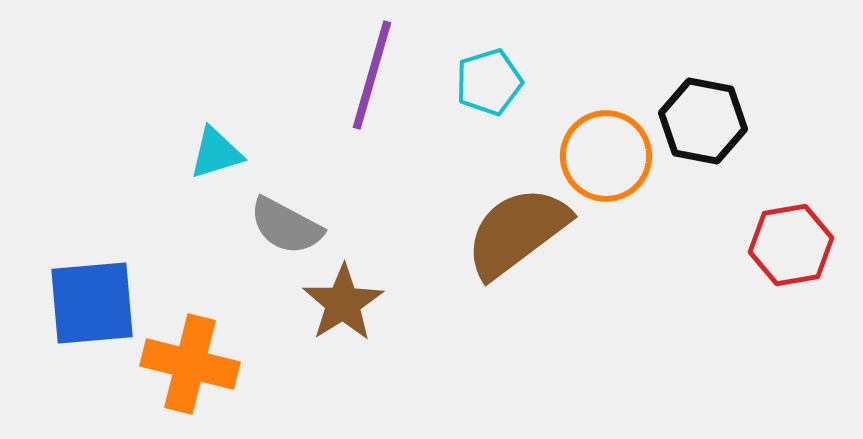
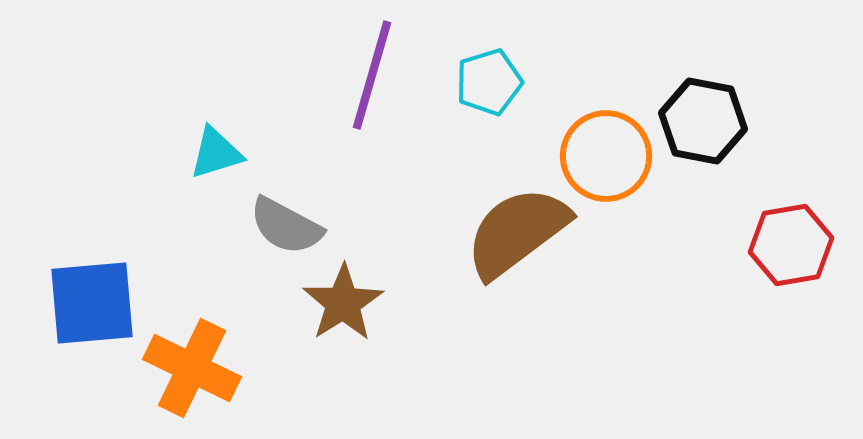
orange cross: moved 2 px right, 4 px down; rotated 12 degrees clockwise
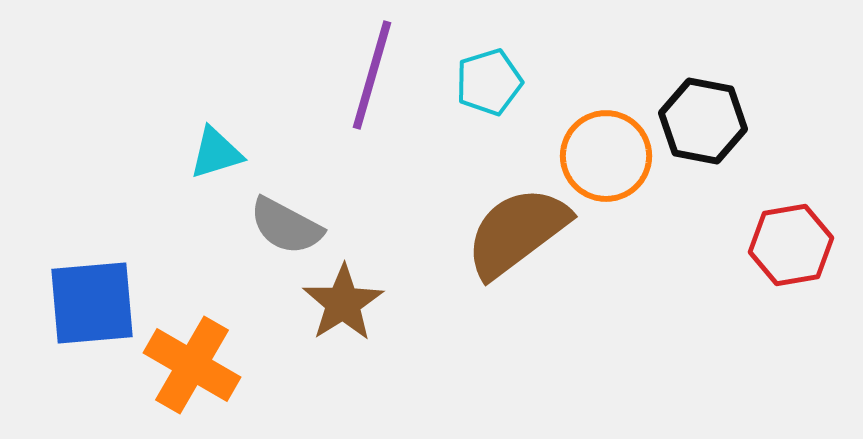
orange cross: moved 3 px up; rotated 4 degrees clockwise
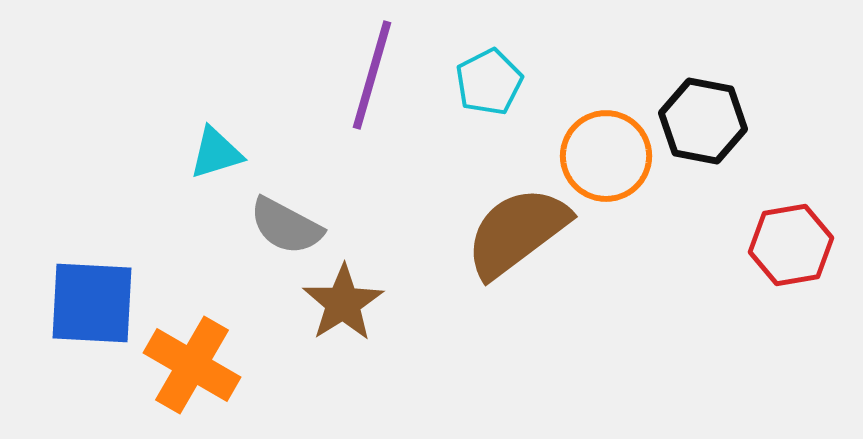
cyan pentagon: rotated 10 degrees counterclockwise
blue square: rotated 8 degrees clockwise
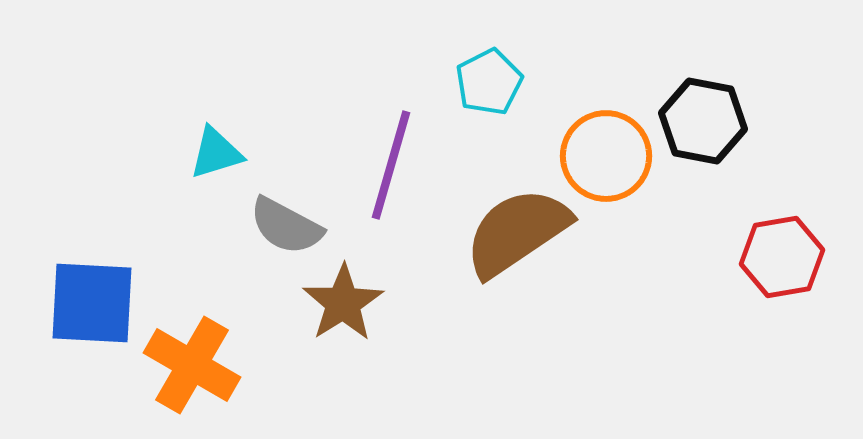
purple line: moved 19 px right, 90 px down
brown semicircle: rotated 3 degrees clockwise
red hexagon: moved 9 px left, 12 px down
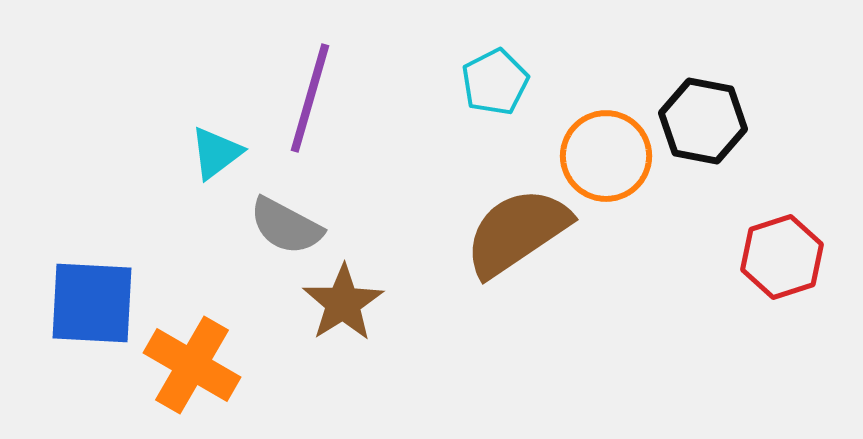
cyan pentagon: moved 6 px right
cyan triangle: rotated 20 degrees counterclockwise
purple line: moved 81 px left, 67 px up
red hexagon: rotated 8 degrees counterclockwise
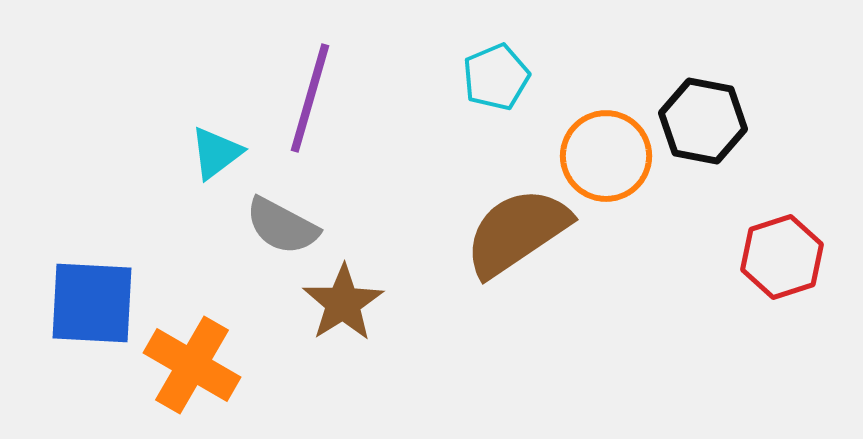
cyan pentagon: moved 1 px right, 5 px up; rotated 4 degrees clockwise
gray semicircle: moved 4 px left
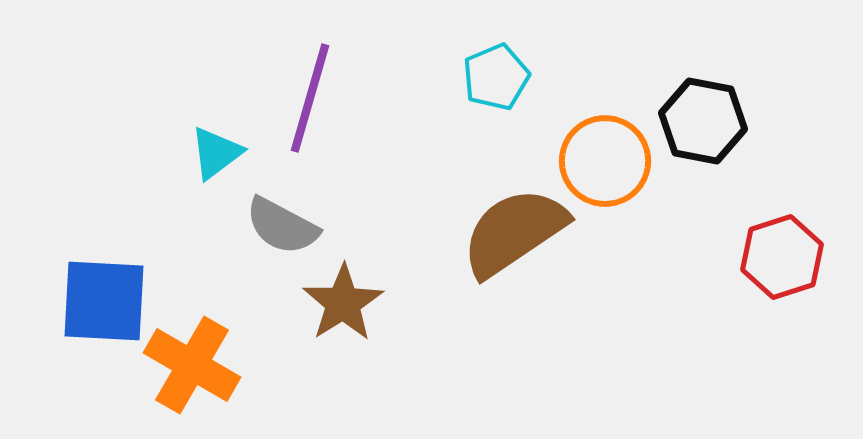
orange circle: moved 1 px left, 5 px down
brown semicircle: moved 3 px left
blue square: moved 12 px right, 2 px up
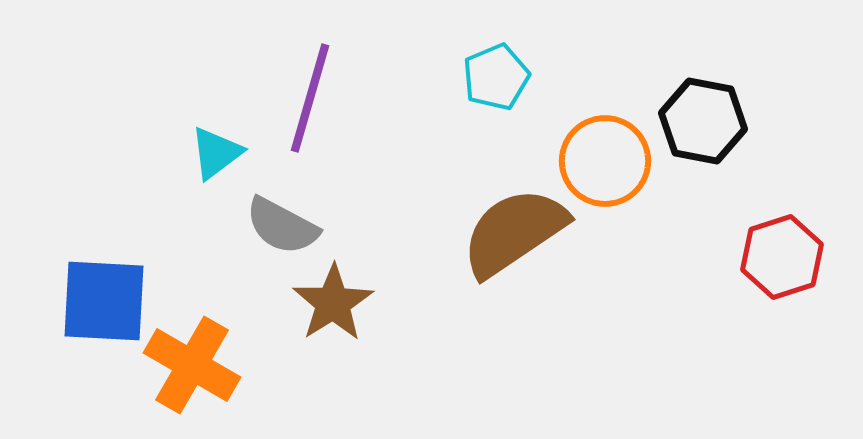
brown star: moved 10 px left
